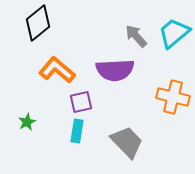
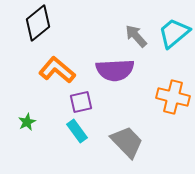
cyan rectangle: rotated 45 degrees counterclockwise
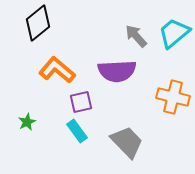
purple semicircle: moved 2 px right, 1 px down
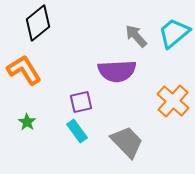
orange L-shape: moved 33 px left; rotated 18 degrees clockwise
orange cross: moved 4 px down; rotated 28 degrees clockwise
green star: rotated 12 degrees counterclockwise
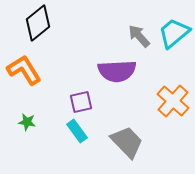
gray arrow: moved 3 px right
green star: rotated 24 degrees counterclockwise
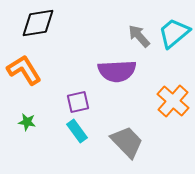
black diamond: rotated 30 degrees clockwise
purple square: moved 3 px left
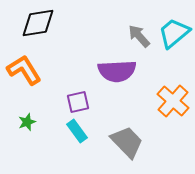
green star: rotated 30 degrees counterclockwise
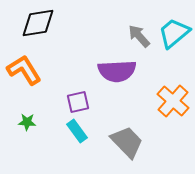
green star: rotated 24 degrees clockwise
